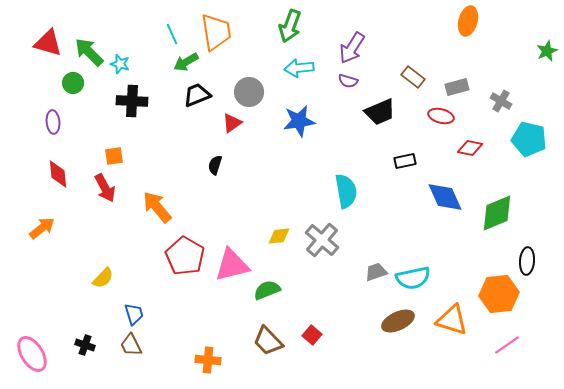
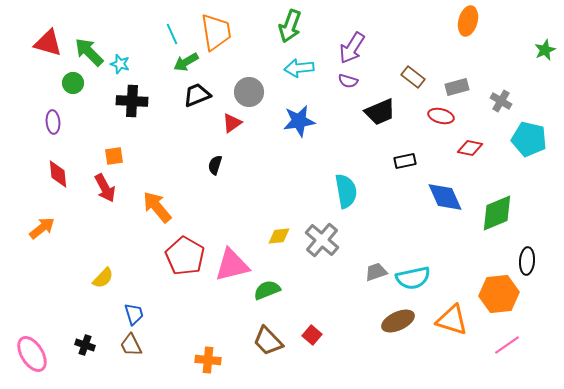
green star at (547, 51): moved 2 px left, 1 px up
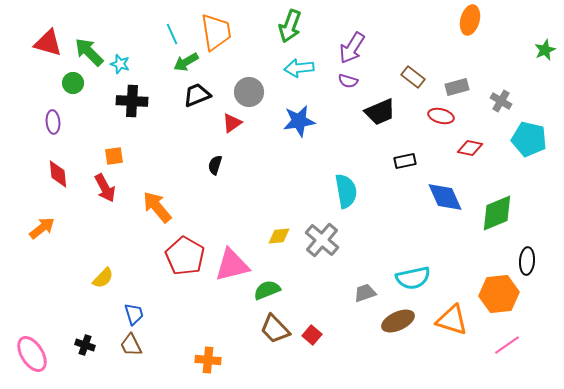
orange ellipse at (468, 21): moved 2 px right, 1 px up
gray trapezoid at (376, 272): moved 11 px left, 21 px down
brown trapezoid at (268, 341): moved 7 px right, 12 px up
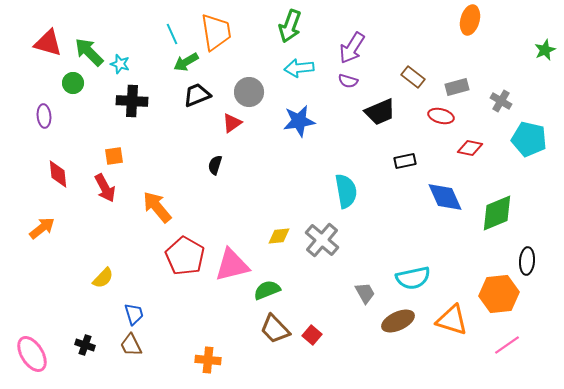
purple ellipse at (53, 122): moved 9 px left, 6 px up
gray trapezoid at (365, 293): rotated 80 degrees clockwise
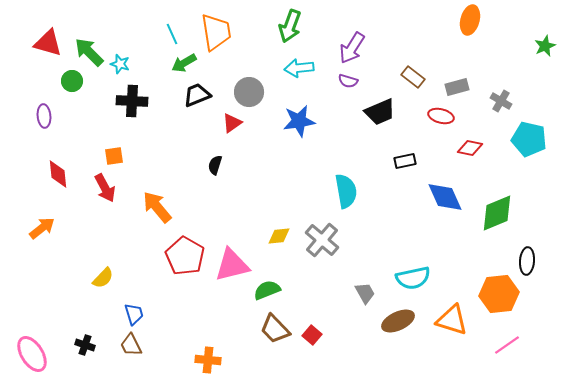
green star at (545, 50): moved 4 px up
green arrow at (186, 62): moved 2 px left, 1 px down
green circle at (73, 83): moved 1 px left, 2 px up
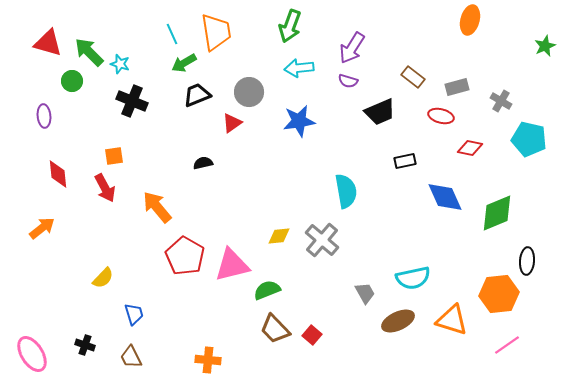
black cross at (132, 101): rotated 20 degrees clockwise
black semicircle at (215, 165): moved 12 px left, 2 px up; rotated 60 degrees clockwise
brown trapezoid at (131, 345): moved 12 px down
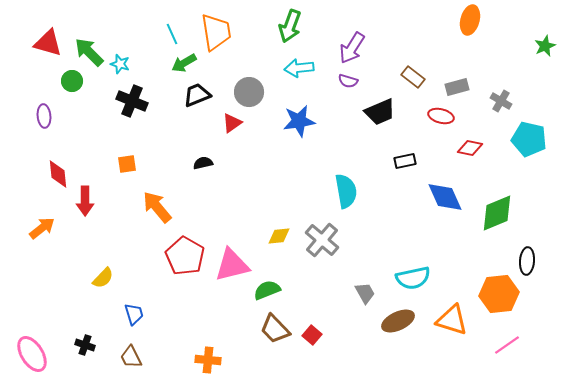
orange square at (114, 156): moved 13 px right, 8 px down
red arrow at (105, 188): moved 20 px left, 13 px down; rotated 28 degrees clockwise
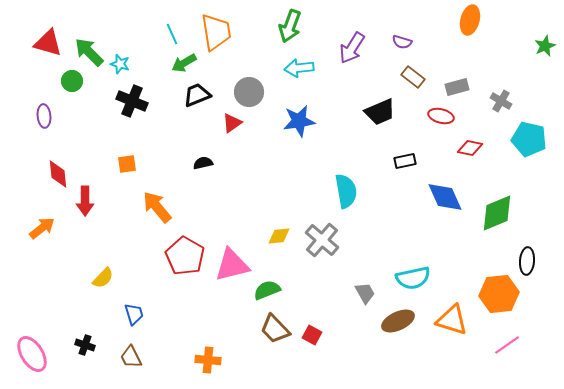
purple semicircle at (348, 81): moved 54 px right, 39 px up
red square at (312, 335): rotated 12 degrees counterclockwise
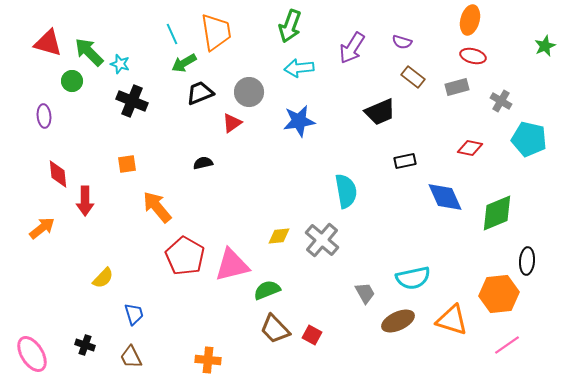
black trapezoid at (197, 95): moved 3 px right, 2 px up
red ellipse at (441, 116): moved 32 px right, 60 px up
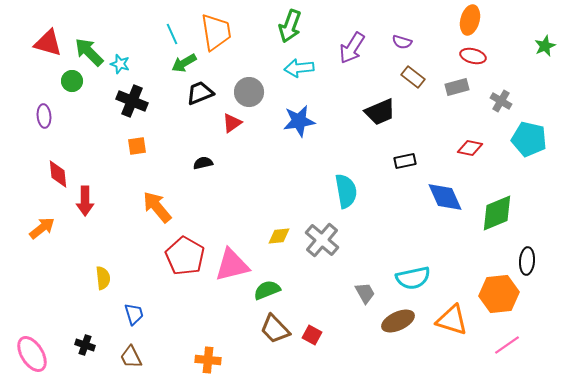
orange square at (127, 164): moved 10 px right, 18 px up
yellow semicircle at (103, 278): rotated 50 degrees counterclockwise
